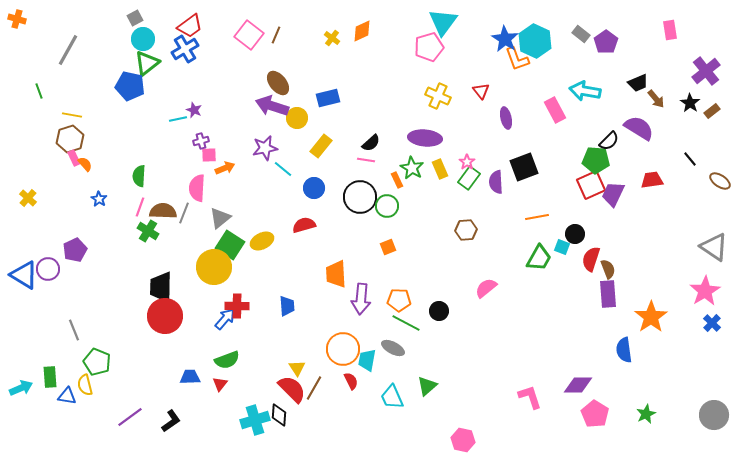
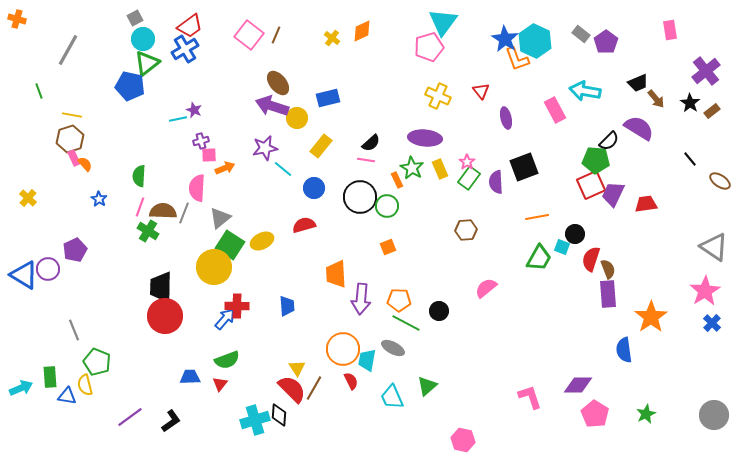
red trapezoid at (652, 180): moved 6 px left, 24 px down
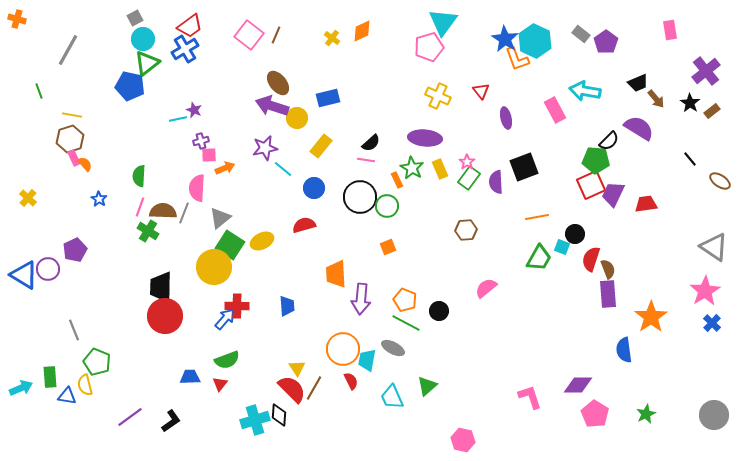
orange pentagon at (399, 300): moved 6 px right; rotated 20 degrees clockwise
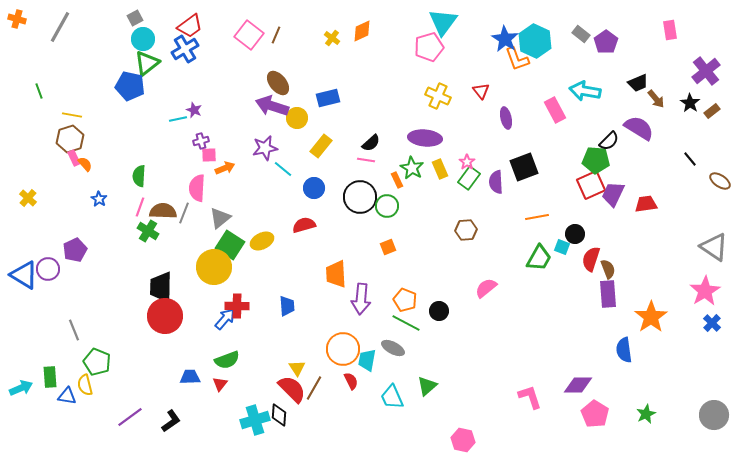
gray line at (68, 50): moved 8 px left, 23 px up
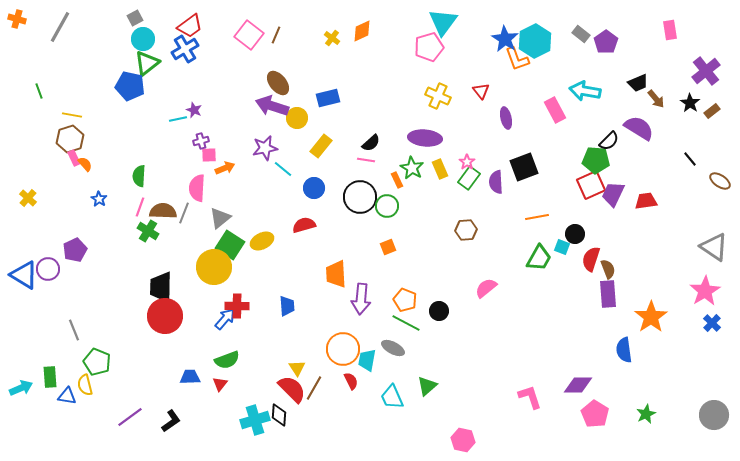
cyan hexagon at (535, 41): rotated 8 degrees clockwise
red trapezoid at (646, 204): moved 3 px up
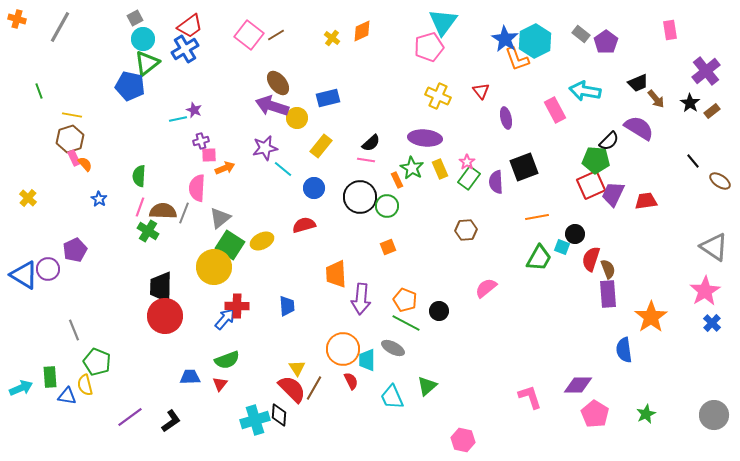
brown line at (276, 35): rotated 36 degrees clockwise
black line at (690, 159): moved 3 px right, 2 px down
cyan trapezoid at (367, 360): rotated 10 degrees counterclockwise
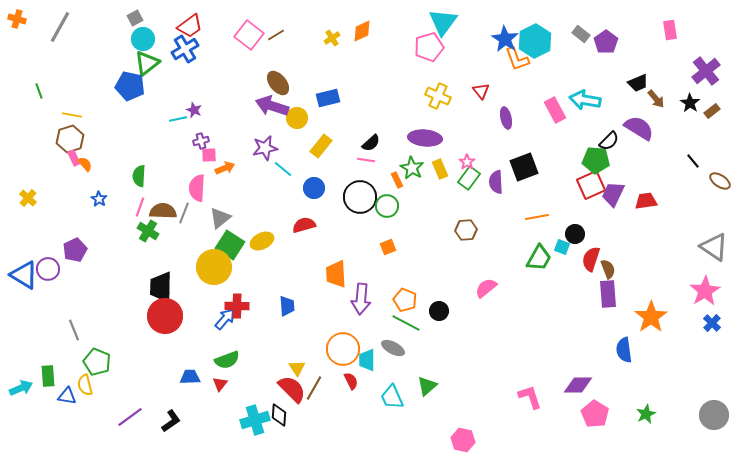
yellow cross at (332, 38): rotated 21 degrees clockwise
cyan arrow at (585, 91): moved 9 px down
green rectangle at (50, 377): moved 2 px left, 1 px up
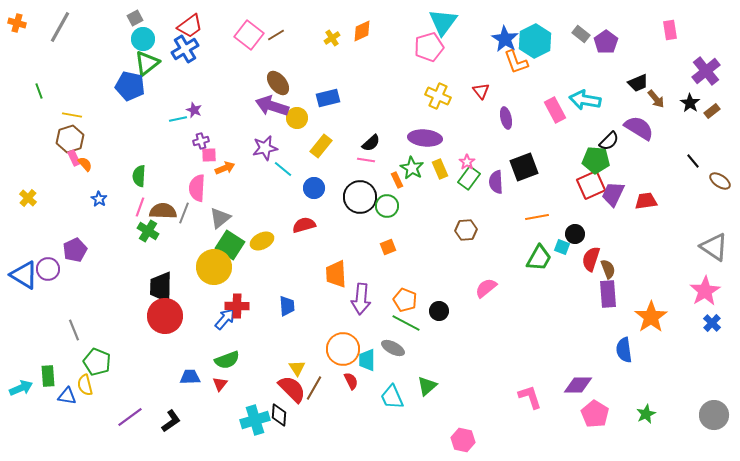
orange cross at (17, 19): moved 4 px down
orange L-shape at (517, 59): moved 1 px left, 3 px down
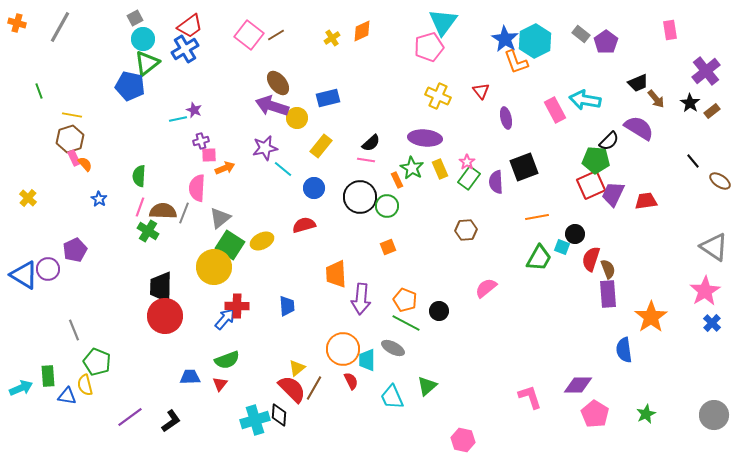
yellow triangle at (297, 368): rotated 24 degrees clockwise
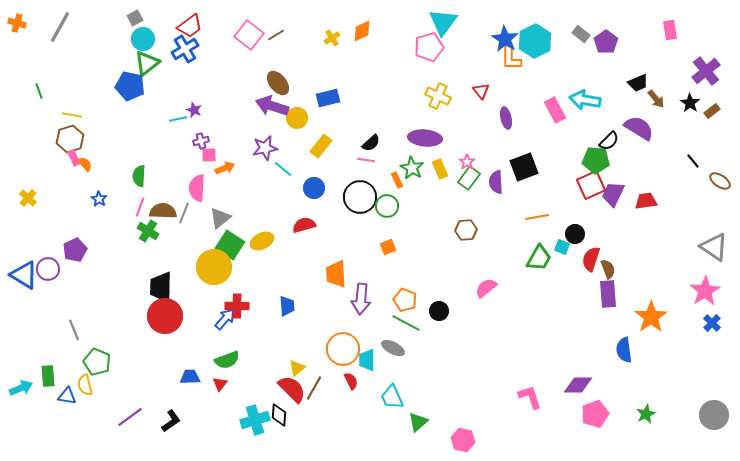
orange L-shape at (516, 62): moved 5 px left, 4 px up; rotated 20 degrees clockwise
green triangle at (427, 386): moved 9 px left, 36 px down
pink pentagon at (595, 414): rotated 20 degrees clockwise
